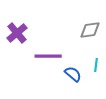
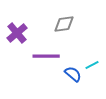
gray diamond: moved 26 px left, 6 px up
purple line: moved 2 px left
cyan line: moved 4 px left; rotated 56 degrees clockwise
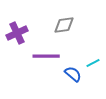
gray diamond: moved 1 px down
purple cross: rotated 15 degrees clockwise
cyan line: moved 1 px right, 2 px up
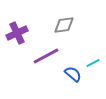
purple line: rotated 28 degrees counterclockwise
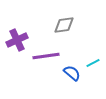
purple cross: moved 7 px down
purple line: rotated 20 degrees clockwise
blue semicircle: moved 1 px left, 1 px up
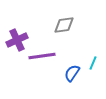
purple line: moved 4 px left
cyan line: rotated 40 degrees counterclockwise
blue semicircle: rotated 96 degrees counterclockwise
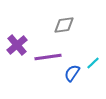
purple cross: moved 5 px down; rotated 15 degrees counterclockwise
purple line: moved 6 px right, 1 px down
cyan line: rotated 24 degrees clockwise
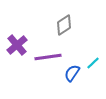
gray diamond: rotated 25 degrees counterclockwise
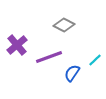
gray diamond: rotated 60 degrees clockwise
purple line: moved 1 px right; rotated 12 degrees counterclockwise
cyan line: moved 2 px right, 3 px up
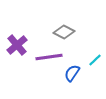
gray diamond: moved 7 px down
purple line: rotated 12 degrees clockwise
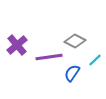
gray diamond: moved 11 px right, 9 px down
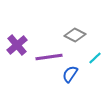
gray diamond: moved 6 px up
cyan line: moved 2 px up
blue semicircle: moved 2 px left, 1 px down
